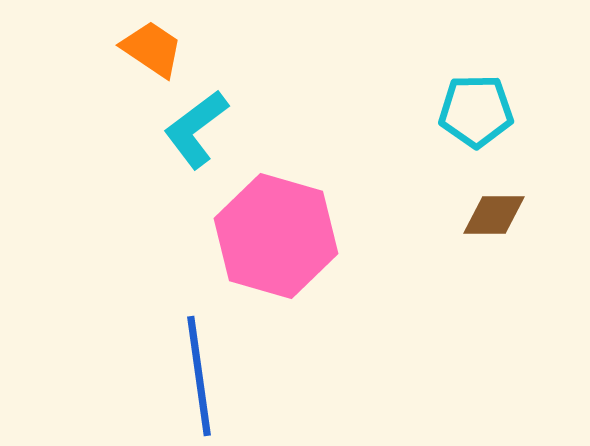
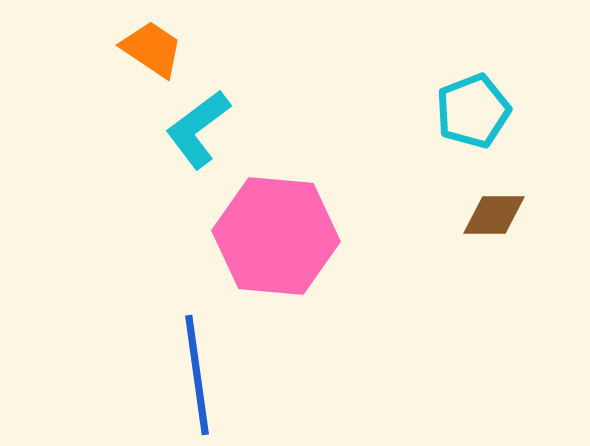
cyan pentagon: moved 3 px left; rotated 20 degrees counterclockwise
cyan L-shape: moved 2 px right
pink hexagon: rotated 11 degrees counterclockwise
blue line: moved 2 px left, 1 px up
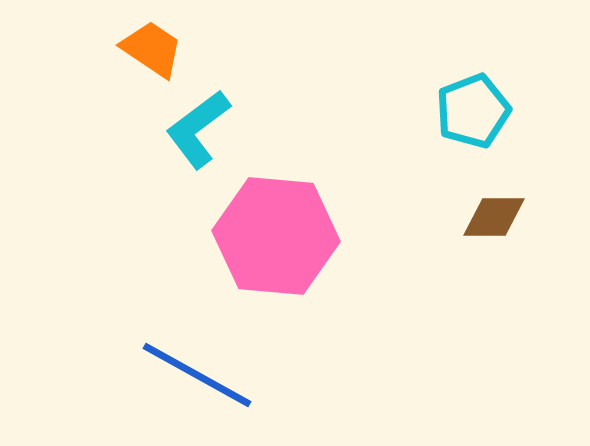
brown diamond: moved 2 px down
blue line: rotated 53 degrees counterclockwise
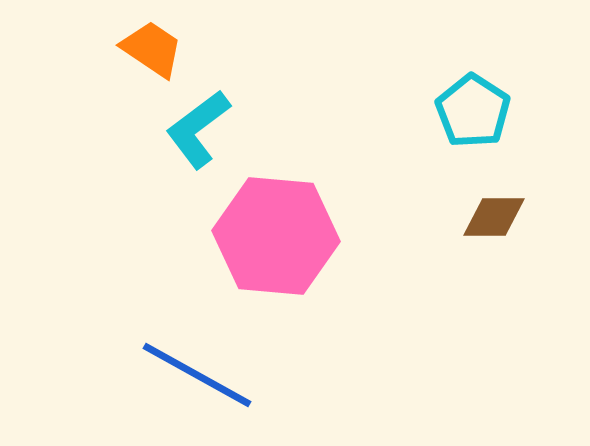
cyan pentagon: rotated 18 degrees counterclockwise
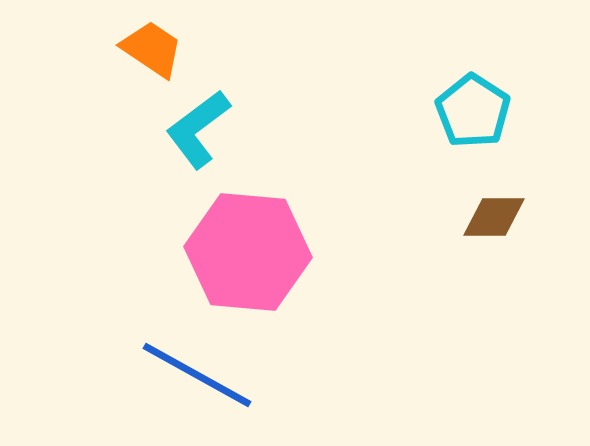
pink hexagon: moved 28 px left, 16 px down
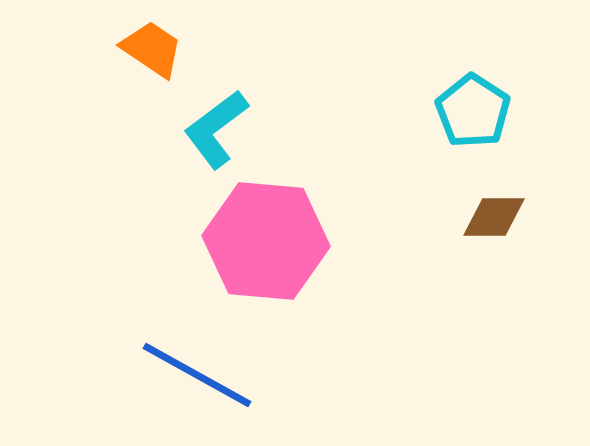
cyan L-shape: moved 18 px right
pink hexagon: moved 18 px right, 11 px up
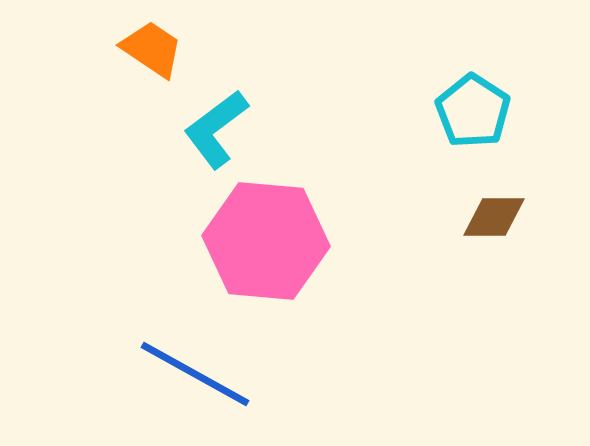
blue line: moved 2 px left, 1 px up
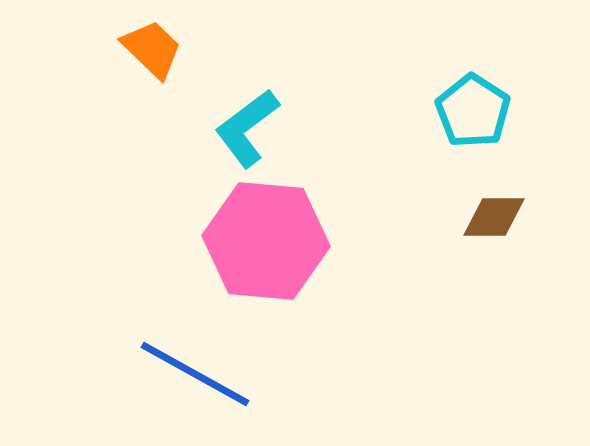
orange trapezoid: rotated 10 degrees clockwise
cyan L-shape: moved 31 px right, 1 px up
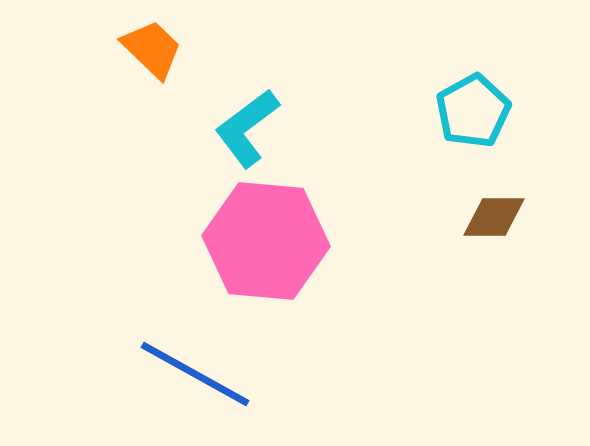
cyan pentagon: rotated 10 degrees clockwise
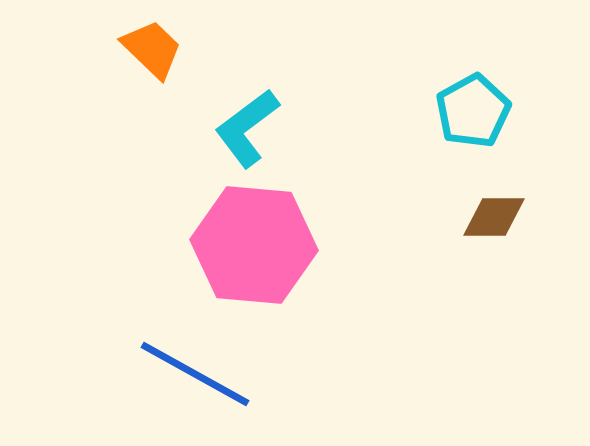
pink hexagon: moved 12 px left, 4 px down
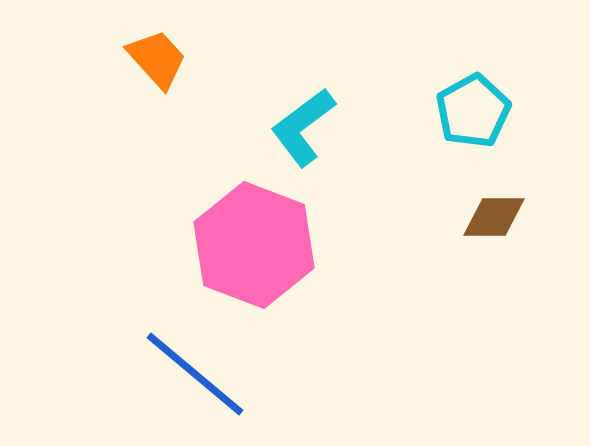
orange trapezoid: moved 5 px right, 10 px down; rotated 4 degrees clockwise
cyan L-shape: moved 56 px right, 1 px up
pink hexagon: rotated 16 degrees clockwise
blue line: rotated 11 degrees clockwise
